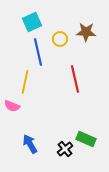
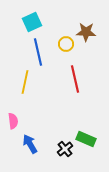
yellow circle: moved 6 px right, 5 px down
pink semicircle: moved 1 px right, 15 px down; rotated 119 degrees counterclockwise
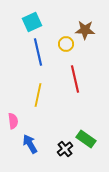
brown star: moved 1 px left, 2 px up
yellow line: moved 13 px right, 13 px down
green rectangle: rotated 12 degrees clockwise
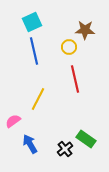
yellow circle: moved 3 px right, 3 px down
blue line: moved 4 px left, 1 px up
yellow line: moved 4 px down; rotated 15 degrees clockwise
pink semicircle: rotated 119 degrees counterclockwise
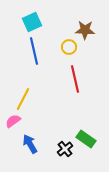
yellow line: moved 15 px left
